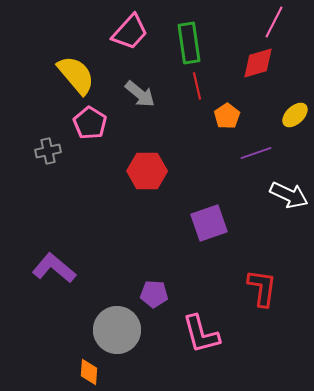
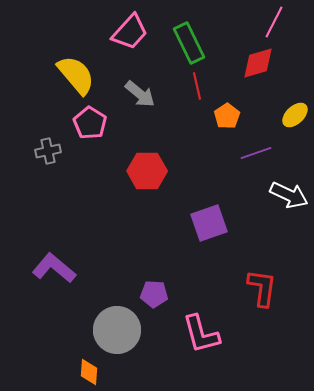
green rectangle: rotated 18 degrees counterclockwise
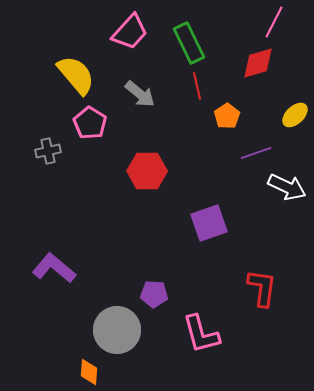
white arrow: moved 2 px left, 8 px up
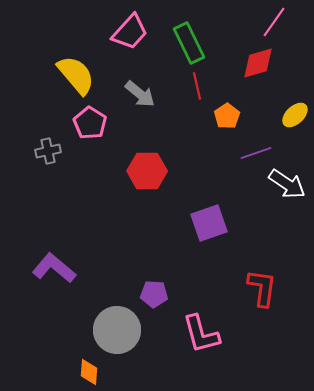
pink line: rotated 8 degrees clockwise
white arrow: moved 3 px up; rotated 9 degrees clockwise
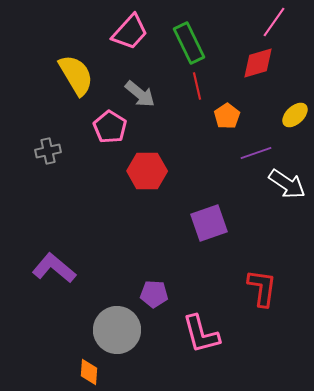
yellow semicircle: rotated 9 degrees clockwise
pink pentagon: moved 20 px right, 4 px down
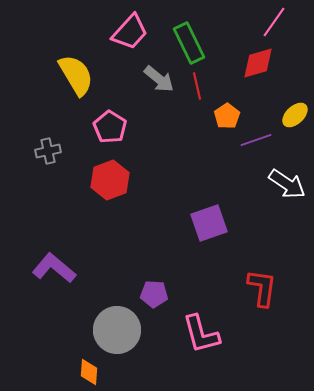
gray arrow: moved 19 px right, 15 px up
purple line: moved 13 px up
red hexagon: moved 37 px left, 9 px down; rotated 21 degrees counterclockwise
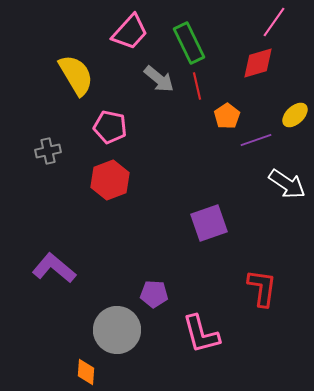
pink pentagon: rotated 20 degrees counterclockwise
orange diamond: moved 3 px left
